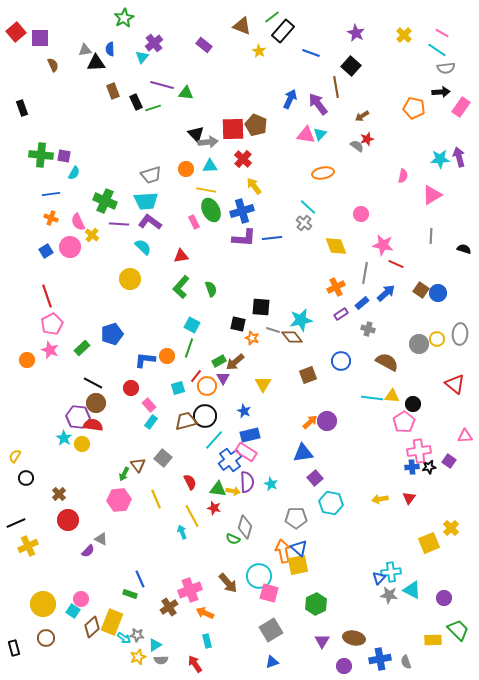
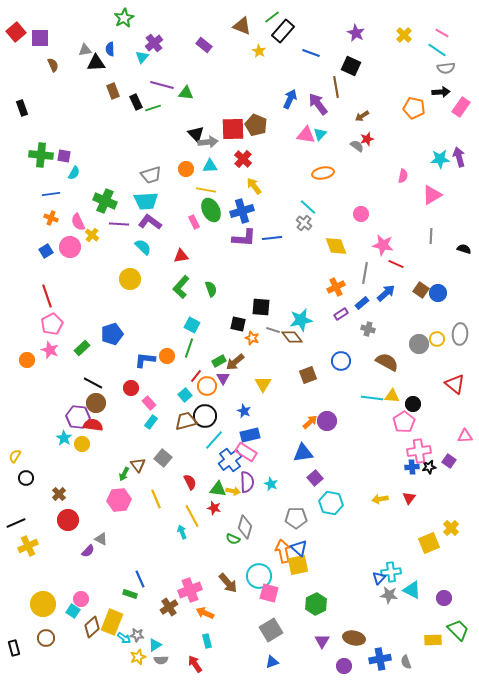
black square at (351, 66): rotated 18 degrees counterclockwise
cyan square at (178, 388): moved 7 px right, 7 px down; rotated 24 degrees counterclockwise
pink rectangle at (149, 405): moved 2 px up
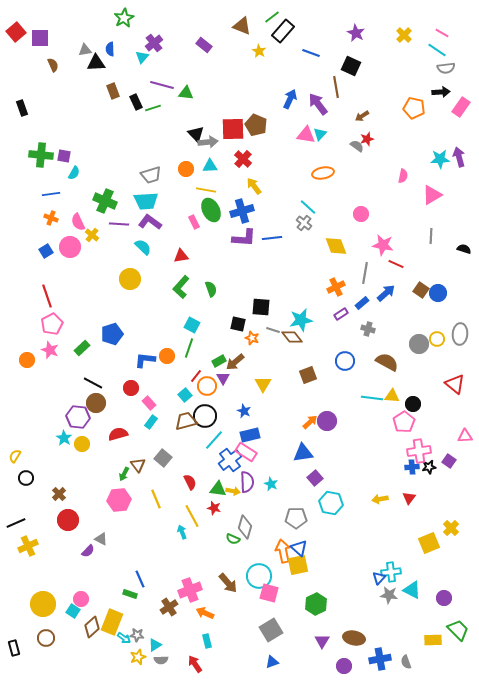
blue circle at (341, 361): moved 4 px right
red semicircle at (93, 425): moved 25 px right, 9 px down; rotated 24 degrees counterclockwise
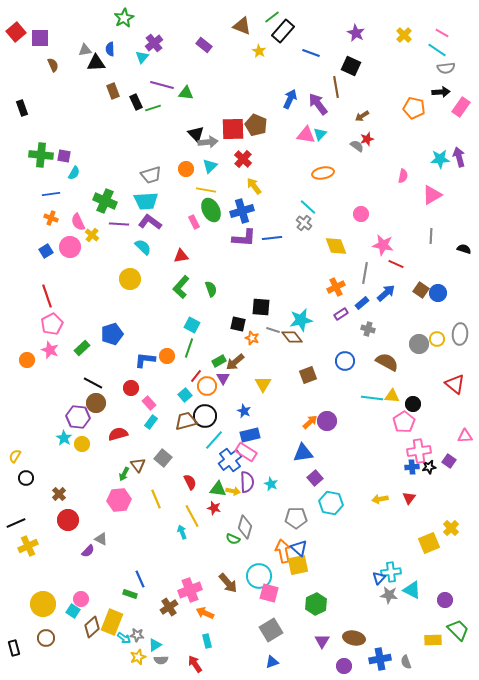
cyan triangle at (210, 166): rotated 42 degrees counterclockwise
purple circle at (444, 598): moved 1 px right, 2 px down
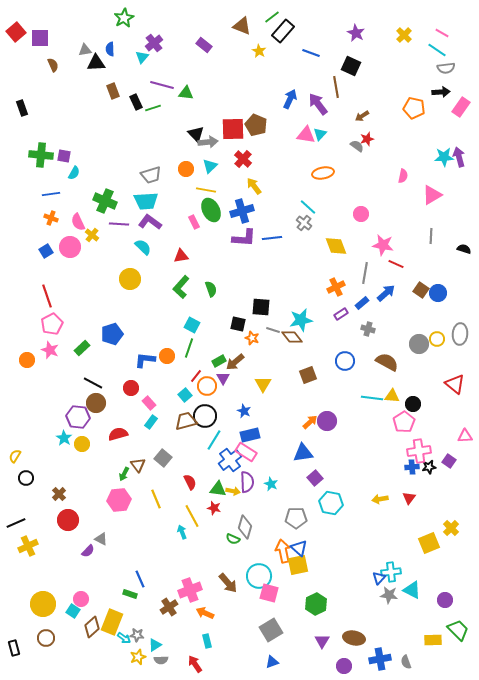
cyan star at (440, 159): moved 4 px right, 2 px up
cyan line at (214, 440): rotated 10 degrees counterclockwise
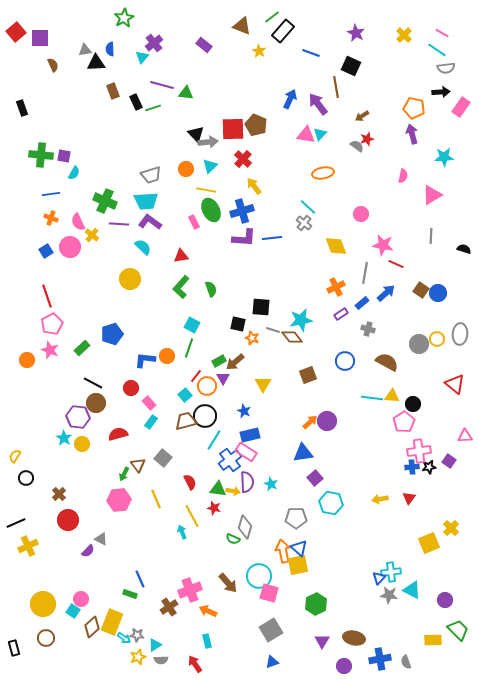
purple arrow at (459, 157): moved 47 px left, 23 px up
orange arrow at (205, 613): moved 3 px right, 2 px up
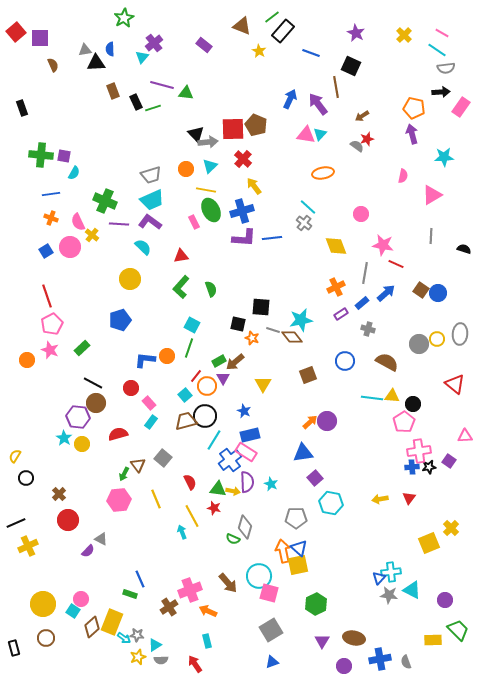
cyan trapezoid at (146, 201): moved 6 px right, 1 px up; rotated 20 degrees counterclockwise
blue pentagon at (112, 334): moved 8 px right, 14 px up
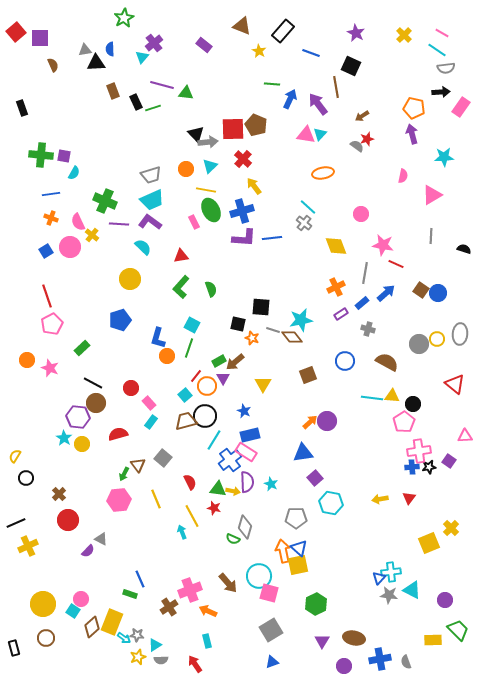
green line at (272, 17): moved 67 px down; rotated 42 degrees clockwise
pink star at (50, 350): moved 18 px down
blue L-shape at (145, 360): moved 13 px right, 22 px up; rotated 80 degrees counterclockwise
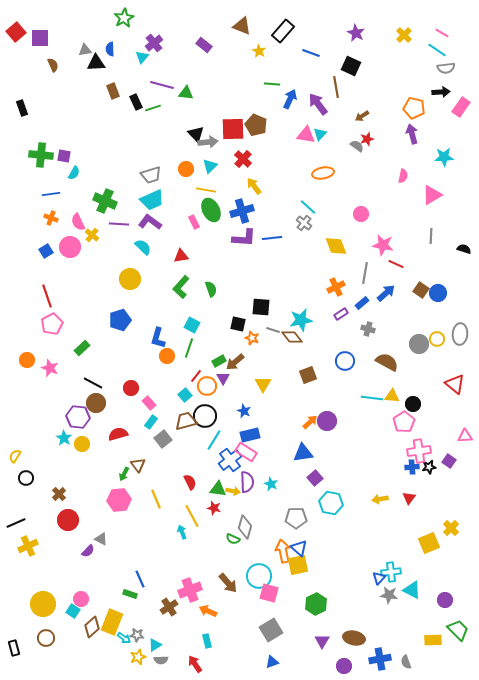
gray square at (163, 458): moved 19 px up; rotated 12 degrees clockwise
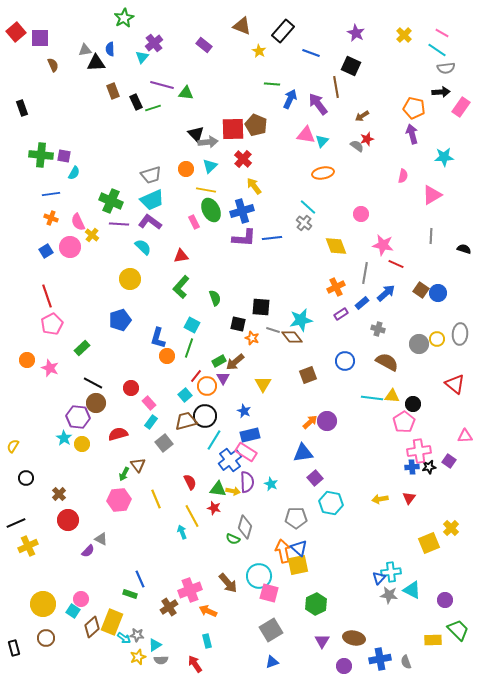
cyan triangle at (320, 134): moved 2 px right, 7 px down
green cross at (105, 201): moved 6 px right
green semicircle at (211, 289): moved 4 px right, 9 px down
gray cross at (368, 329): moved 10 px right
gray square at (163, 439): moved 1 px right, 4 px down
yellow semicircle at (15, 456): moved 2 px left, 10 px up
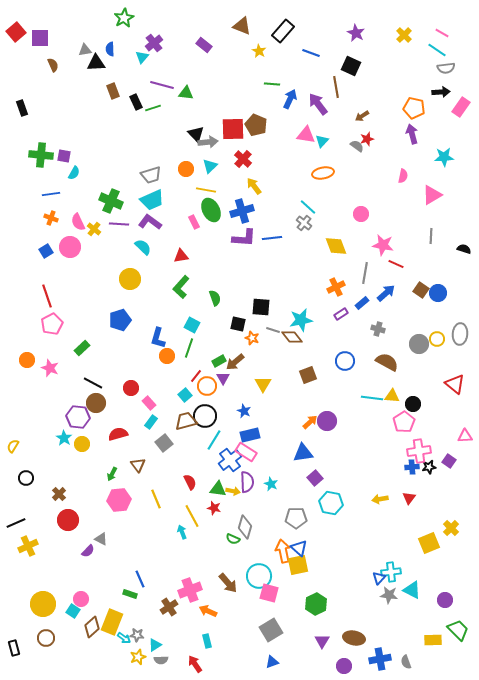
yellow cross at (92, 235): moved 2 px right, 6 px up
green arrow at (124, 474): moved 12 px left
